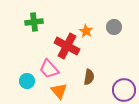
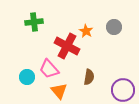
cyan circle: moved 4 px up
purple circle: moved 1 px left
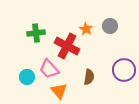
green cross: moved 2 px right, 11 px down
gray circle: moved 4 px left, 1 px up
orange star: moved 2 px up
purple circle: moved 1 px right, 20 px up
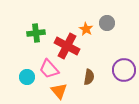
gray circle: moved 3 px left, 3 px up
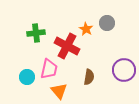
pink trapezoid: rotated 125 degrees counterclockwise
